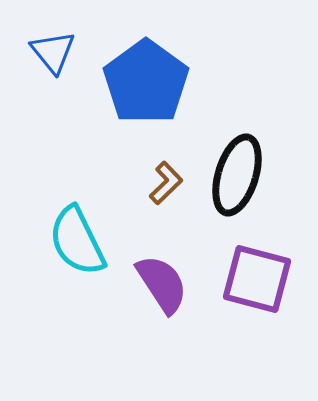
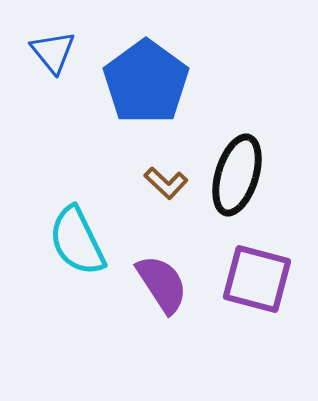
brown L-shape: rotated 87 degrees clockwise
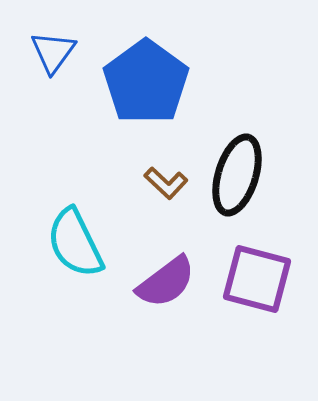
blue triangle: rotated 15 degrees clockwise
cyan semicircle: moved 2 px left, 2 px down
purple semicircle: moved 4 px right, 2 px up; rotated 86 degrees clockwise
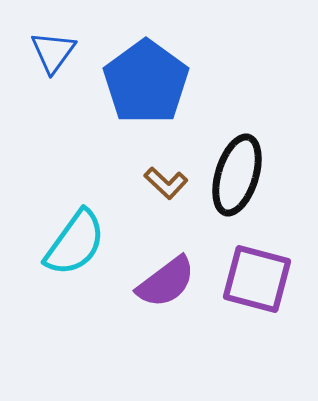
cyan semicircle: rotated 118 degrees counterclockwise
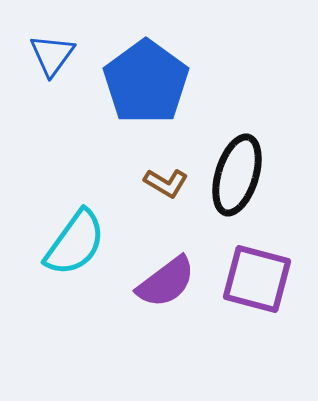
blue triangle: moved 1 px left, 3 px down
brown L-shape: rotated 12 degrees counterclockwise
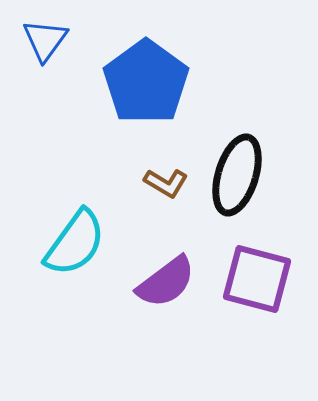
blue triangle: moved 7 px left, 15 px up
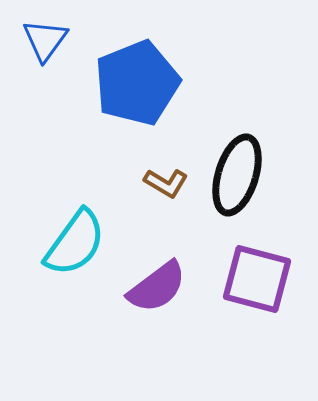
blue pentagon: moved 9 px left, 1 px down; rotated 14 degrees clockwise
purple semicircle: moved 9 px left, 5 px down
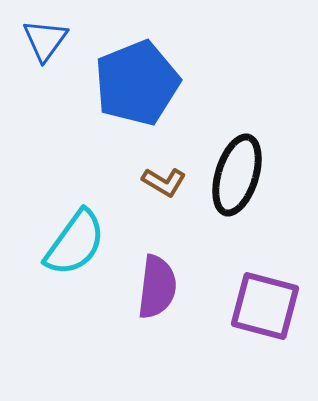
brown L-shape: moved 2 px left, 1 px up
purple square: moved 8 px right, 27 px down
purple semicircle: rotated 46 degrees counterclockwise
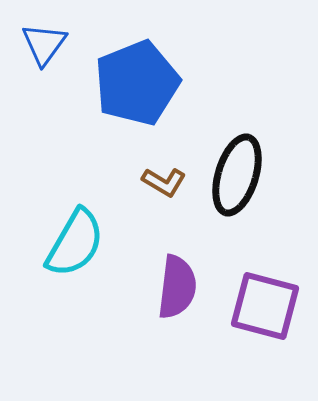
blue triangle: moved 1 px left, 4 px down
cyan semicircle: rotated 6 degrees counterclockwise
purple semicircle: moved 20 px right
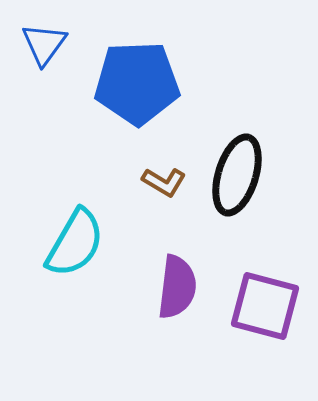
blue pentagon: rotated 20 degrees clockwise
